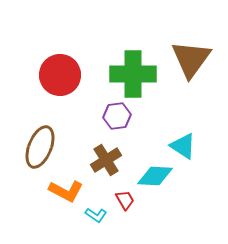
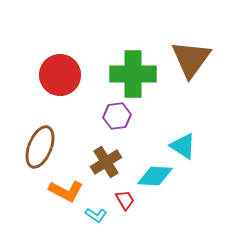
brown cross: moved 2 px down
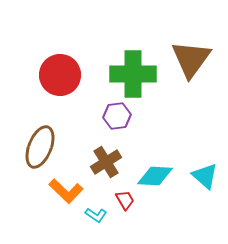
cyan triangle: moved 22 px right, 30 px down; rotated 8 degrees clockwise
orange L-shape: rotated 16 degrees clockwise
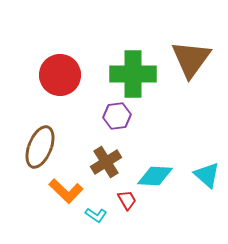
cyan triangle: moved 2 px right, 1 px up
red trapezoid: moved 2 px right
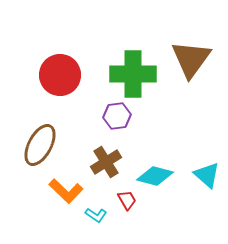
brown ellipse: moved 2 px up; rotated 6 degrees clockwise
cyan diamond: rotated 12 degrees clockwise
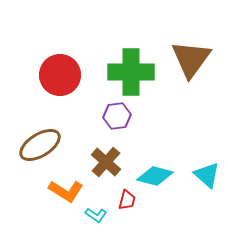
green cross: moved 2 px left, 2 px up
brown ellipse: rotated 30 degrees clockwise
brown cross: rotated 16 degrees counterclockwise
orange L-shape: rotated 12 degrees counterclockwise
red trapezoid: rotated 45 degrees clockwise
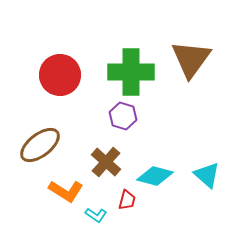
purple hexagon: moved 6 px right; rotated 24 degrees clockwise
brown ellipse: rotated 6 degrees counterclockwise
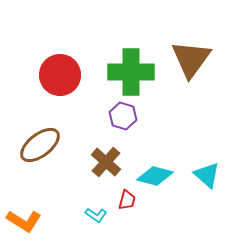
orange L-shape: moved 42 px left, 30 px down
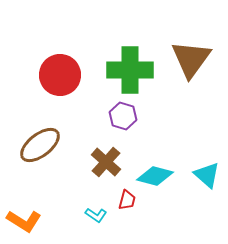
green cross: moved 1 px left, 2 px up
